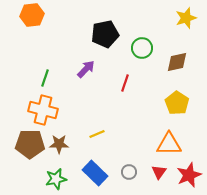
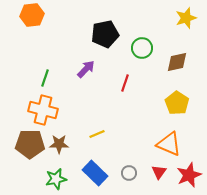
orange triangle: rotated 24 degrees clockwise
gray circle: moved 1 px down
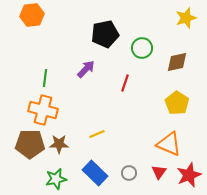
green line: rotated 12 degrees counterclockwise
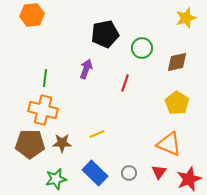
purple arrow: rotated 24 degrees counterclockwise
brown star: moved 3 px right, 1 px up
red star: moved 4 px down
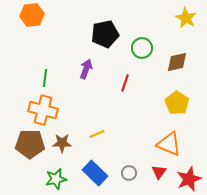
yellow star: rotated 25 degrees counterclockwise
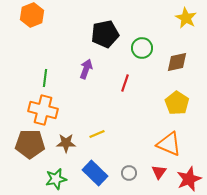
orange hexagon: rotated 15 degrees counterclockwise
brown star: moved 4 px right
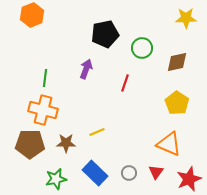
yellow star: rotated 30 degrees counterclockwise
yellow line: moved 2 px up
red triangle: moved 3 px left
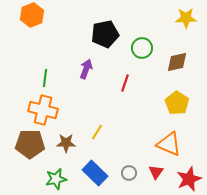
yellow line: rotated 35 degrees counterclockwise
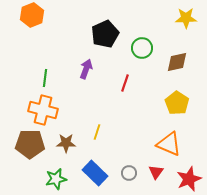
black pentagon: rotated 12 degrees counterclockwise
yellow line: rotated 14 degrees counterclockwise
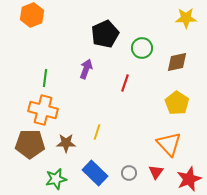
orange triangle: rotated 24 degrees clockwise
